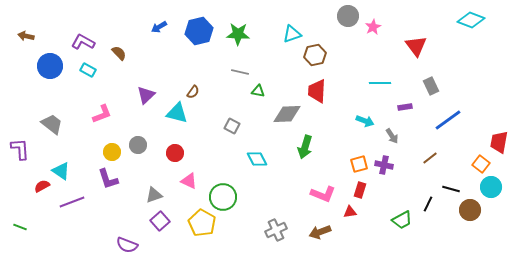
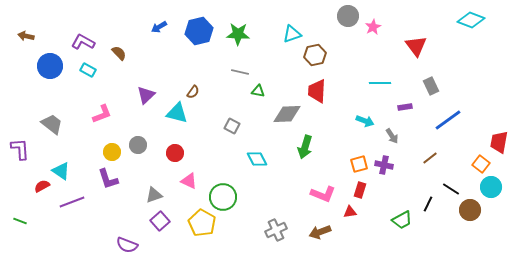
black line at (451, 189): rotated 18 degrees clockwise
green line at (20, 227): moved 6 px up
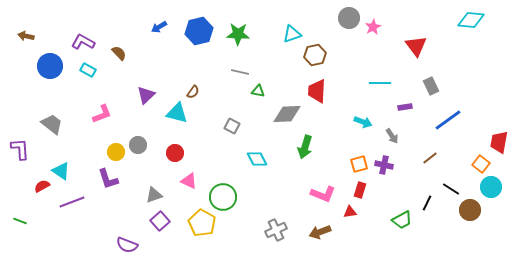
gray circle at (348, 16): moved 1 px right, 2 px down
cyan diamond at (471, 20): rotated 16 degrees counterclockwise
cyan arrow at (365, 121): moved 2 px left, 1 px down
yellow circle at (112, 152): moved 4 px right
black line at (428, 204): moved 1 px left, 1 px up
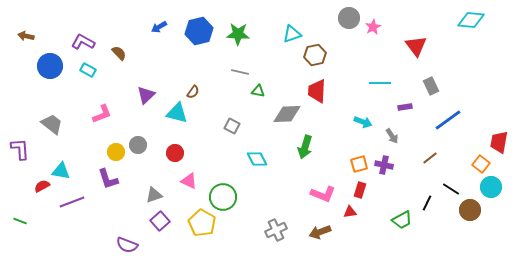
cyan triangle at (61, 171): rotated 24 degrees counterclockwise
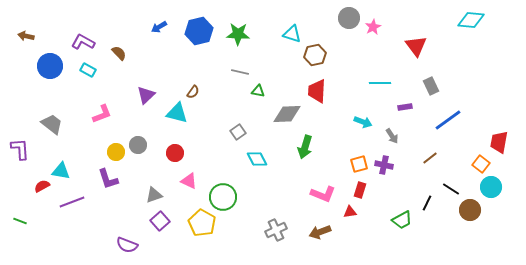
cyan triangle at (292, 34): rotated 36 degrees clockwise
gray square at (232, 126): moved 6 px right, 6 px down; rotated 28 degrees clockwise
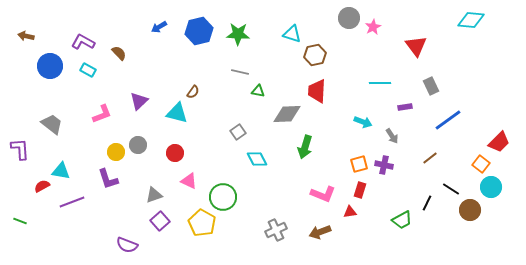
purple triangle at (146, 95): moved 7 px left, 6 px down
red trapezoid at (499, 142): rotated 145 degrees counterclockwise
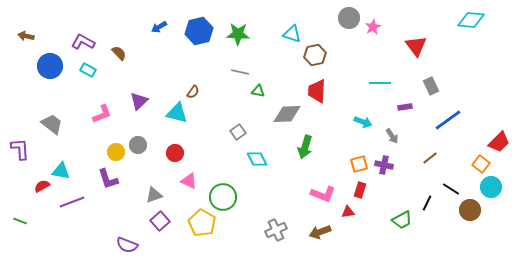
red triangle at (350, 212): moved 2 px left
